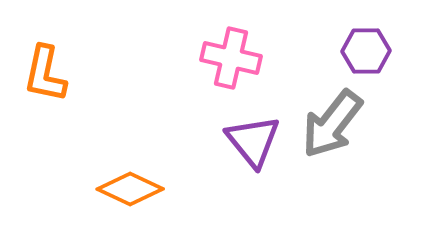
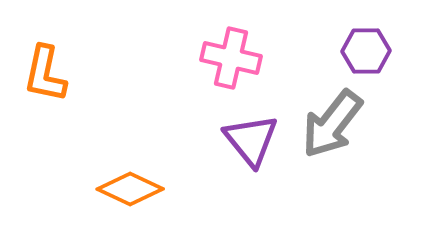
purple triangle: moved 2 px left, 1 px up
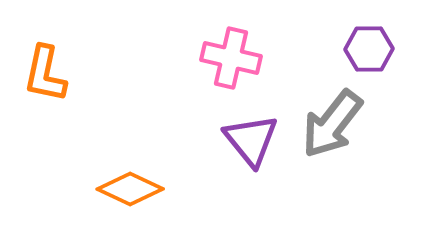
purple hexagon: moved 3 px right, 2 px up
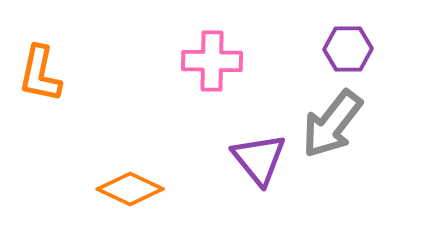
purple hexagon: moved 21 px left
pink cross: moved 19 px left, 3 px down; rotated 12 degrees counterclockwise
orange L-shape: moved 5 px left
purple triangle: moved 8 px right, 19 px down
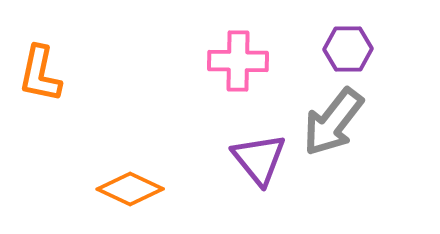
pink cross: moved 26 px right
gray arrow: moved 1 px right, 2 px up
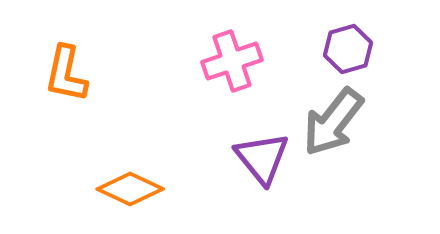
purple hexagon: rotated 15 degrees counterclockwise
pink cross: moved 6 px left; rotated 20 degrees counterclockwise
orange L-shape: moved 26 px right
purple triangle: moved 3 px right, 1 px up
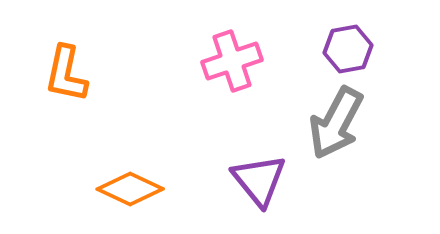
purple hexagon: rotated 6 degrees clockwise
gray arrow: moved 3 px right, 1 px down; rotated 10 degrees counterclockwise
purple triangle: moved 3 px left, 22 px down
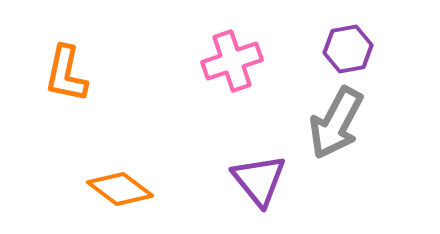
orange diamond: moved 10 px left; rotated 12 degrees clockwise
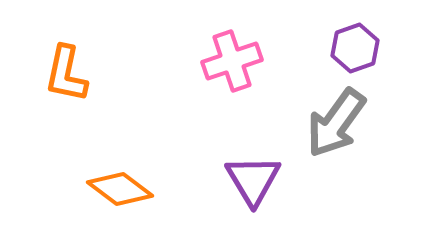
purple hexagon: moved 7 px right, 1 px up; rotated 9 degrees counterclockwise
gray arrow: rotated 8 degrees clockwise
purple triangle: moved 6 px left; rotated 8 degrees clockwise
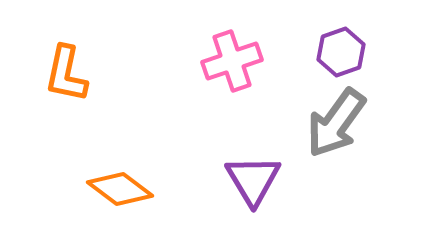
purple hexagon: moved 14 px left, 4 px down
